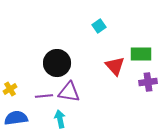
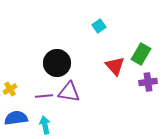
green rectangle: rotated 60 degrees counterclockwise
cyan arrow: moved 15 px left, 6 px down
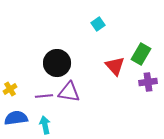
cyan square: moved 1 px left, 2 px up
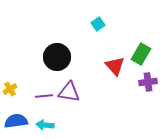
black circle: moved 6 px up
blue semicircle: moved 3 px down
cyan arrow: rotated 72 degrees counterclockwise
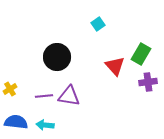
purple triangle: moved 4 px down
blue semicircle: moved 1 px down; rotated 15 degrees clockwise
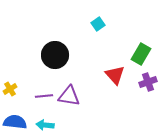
black circle: moved 2 px left, 2 px up
red triangle: moved 9 px down
purple cross: rotated 12 degrees counterclockwise
blue semicircle: moved 1 px left
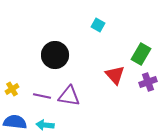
cyan square: moved 1 px down; rotated 24 degrees counterclockwise
yellow cross: moved 2 px right
purple line: moved 2 px left; rotated 18 degrees clockwise
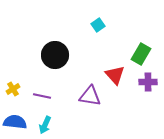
cyan square: rotated 24 degrees clockwise
purple cross: rotated 18 degrees clockwise
yellow cross: moved 1 px right
purple triangle: moved 21 px right
cyan arrow: rotated 72 degrees counterclockwise
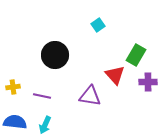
green rectangle: moved 5 px left, 1 px down
yellow cross: moved 2 px up; rotated 24 degrees clockwise
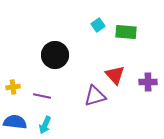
green rectangle: moved 10 px left, 23 px up; rotated 65 degrees clockwise
purple triangle: moved 5 px right; rotated 25 degrees counterclockwise
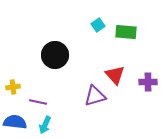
purple line: moved 4 px left, 6 px down
